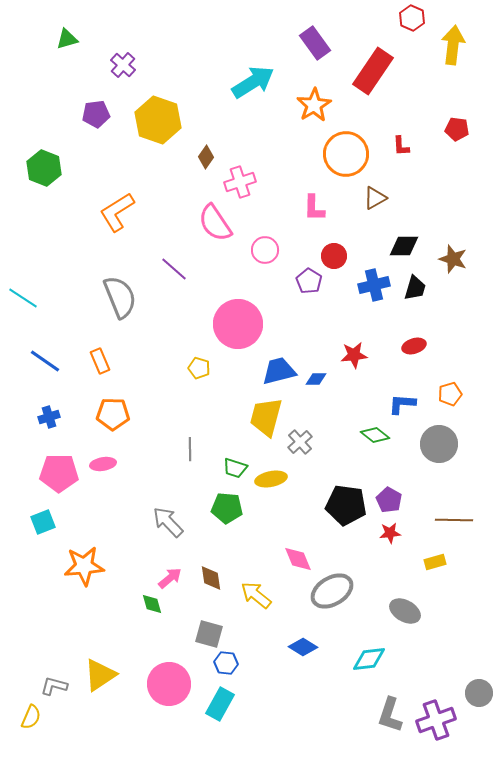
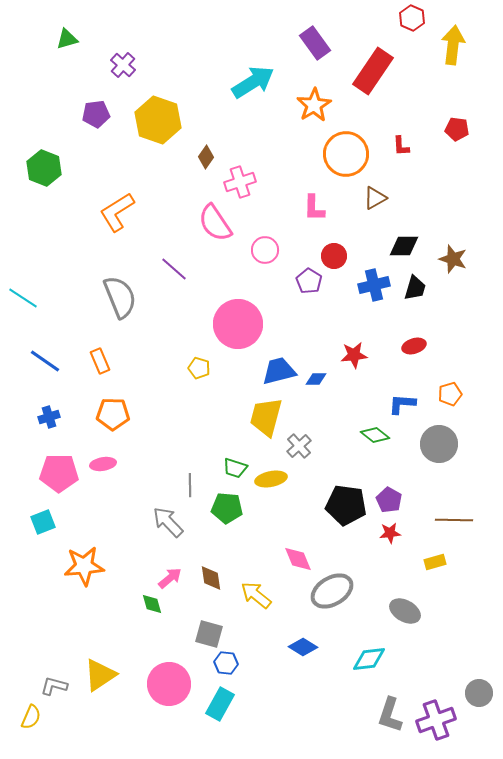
gray cross at (300, 442): moved 1 px left, 4 px down
gray line at (190, 449): moved 36 px down
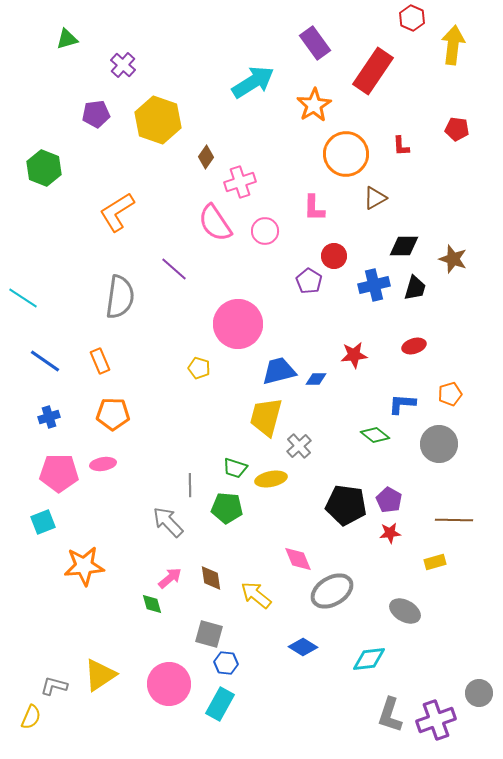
pink circle at (265, 250): moved 19 px up
gray semicircle at (120, 297): rotated 30 degrees clockwise
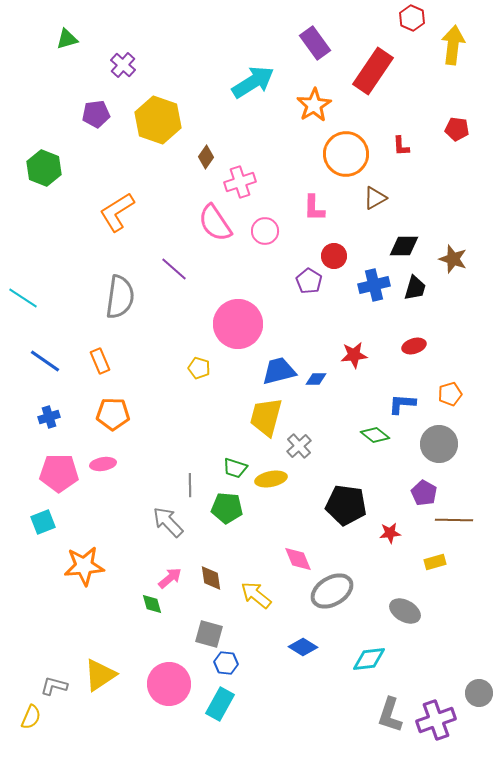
purple pentagon at (389, 500): moved 35 px right, 7 px up
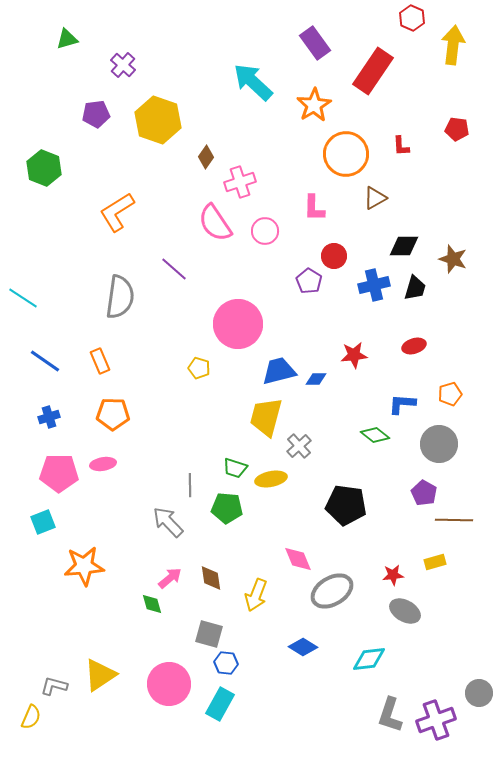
cyan arrow at (253, 82): rotated 105 degrees counterclockwise
red star at (390, 533): moved 3 px right, 42 px down
yellow arrow at (256, 595): rotated 108 degrees counterclockwise
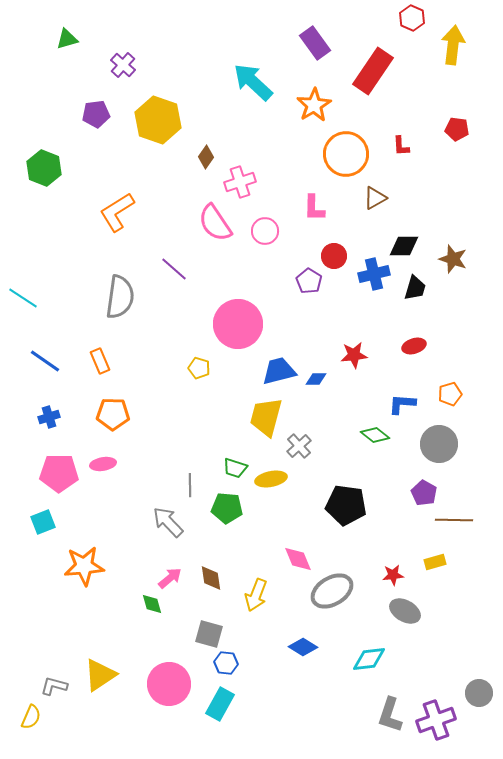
blue cross at (374, 285): moved 11 px up
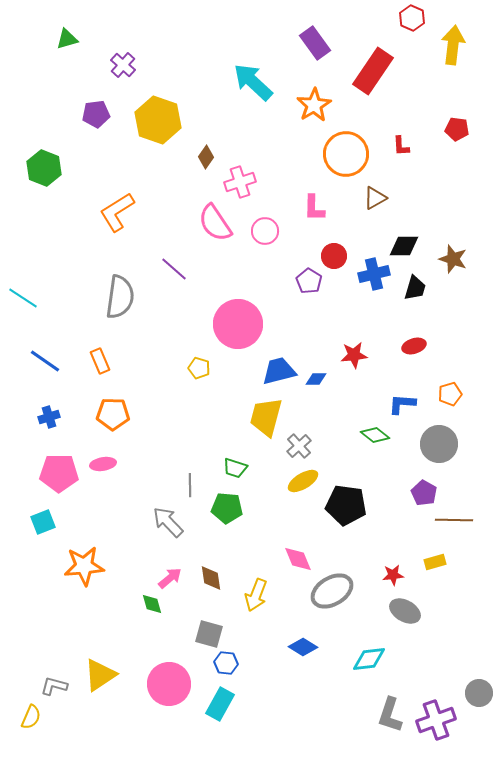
yellow ellipse at (271, 479): moved 32 px right, 2 px down; rotated 20 degrees counterclockwise
